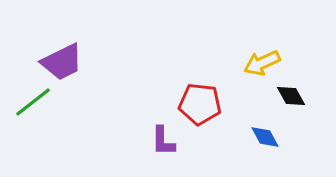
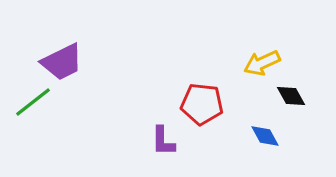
red pentagon: moved 2 px right
blue diamond: moved 1 px up
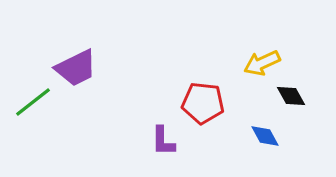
purple trapezoid: moved 14 px right, 6 px down
red pentagon: moved 1 px right, 1 px up
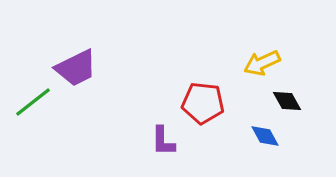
black diamond: moved 4 px left, 5 px down
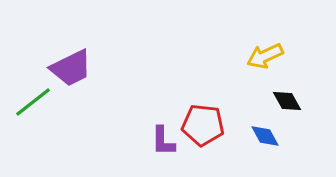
yellow arrow: moved 3 px right, 7 px up
purple trapezoid: moved 5 px left
red pentagon: moved 22 px down
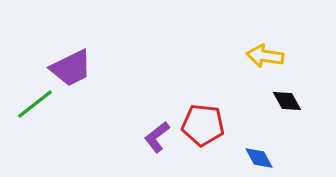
yellow arrow: rotated 33 degrees clockwise
green line: moved 2 px right, 2 px down
blue diamond: moved 6 px left, 22 px down
purple L-shape: moved 6 px left, 4 px up; rotated 52 degrees clockwise
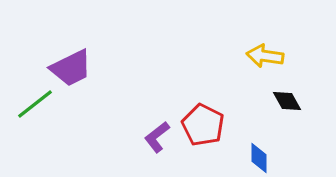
red pentagon: rotated 21 degrees clockwise
blue diamond: rotated 28 degrees clockwise
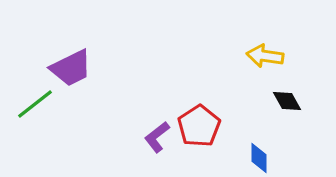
red pentagon: moved 4 px left, 1 px down; rotated 12 degrees clockwise
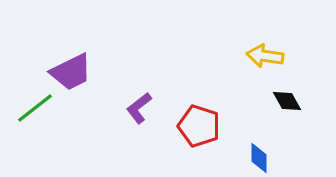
purple trapezoid: moved 4 px down
green line: moved 4 px down
red pentagon: rotated 21 degrees counterclockwise
purple L-shape: moved 18 px left, 29 px up
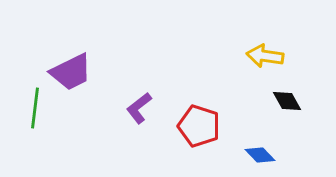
green line: rotated 45 degrees counterclockwise
blue diamond: moved 1 px right, 3 px up; rotated 44 degrees counterclockwise
